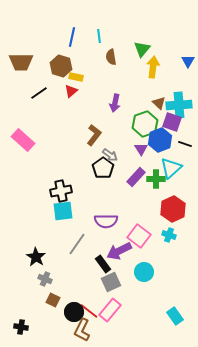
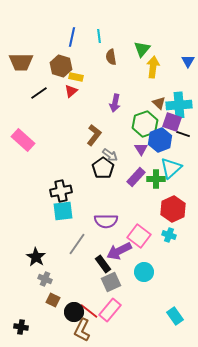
black line at (185, 144): moved 2 px left, 10 px up
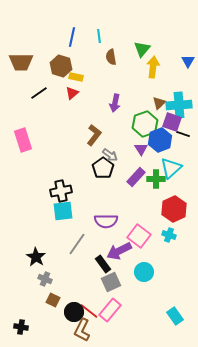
red triangle at (71, 91): moved 1 px right, 2 px down
brown triangle at (159, 103): rotated 32 degrees clockwise
pink rectangle at (23, 140): rotated 30 degrees clockwise
red hexagon at (173, 209): moved 1 px right
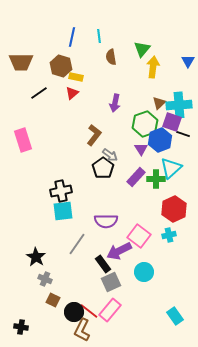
cyan cross at (169, 235): rotated 32 degrees counterclockwise
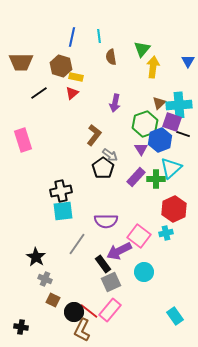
cyan cross at (169, 235): moved 3 px left, 2 px up
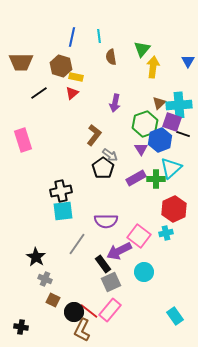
purple rectangle at (136, 177): moved 1 px down; rotated 18 degrees clockwise
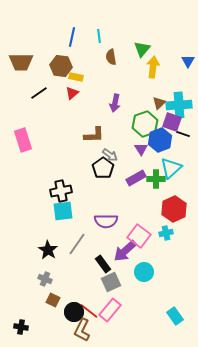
brown hexagon at (61, 66): rotated 10 degrees counterclockwise
brown L-shape at (94, 135): rotated 50 degrees clockwise
purple arrow at (119, 251): moved 6 px right; rotated 15 degrees counterclockwise
black star at (36, 257): moved 12 px right, 7 px up
